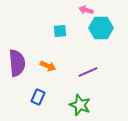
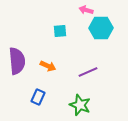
purple semicircle: moved 2 px up
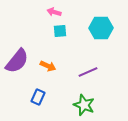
pink arrow: moved 32 px left, 2 px down
purple semicircle: rotated 44 degrees clockwise
green star: moved 4 px right
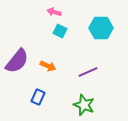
cyan square: rotated 32 degrees clockwise
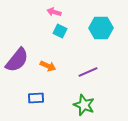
purple semicircle: moved 1 px up
blue rectangle: moved 2 px left, 1 px down; rotated 63 degrees clockwise
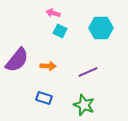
pink arrow: moved 1 px left, 1 px down
orange arrow: rotated 21 degrees counterclockwise
blue rectangle: moved 8 px right; rotated 21 degrees clockwise
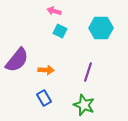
pink arrow: moved 1 px right, 2 px up
orange arrow: moved 2 px left, 4 px down
purple line: rotated 48 degrees counterclockwise
blue rectangle: rotated 42 degrees clockwise
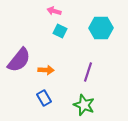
purple semicircle: moved 2 px right
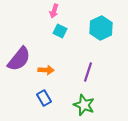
pink arrow: rotated 88 degrees counterclockwise
cyan hexagon: rotated 25 degrees counterclockwise
purple semicircle: moved 1 px up
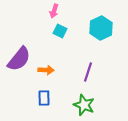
blue rectangle: rotated 28 degrees clockwise
